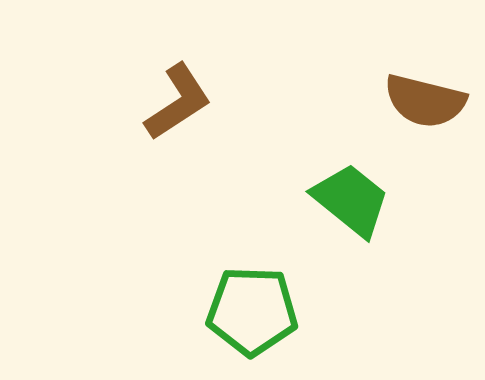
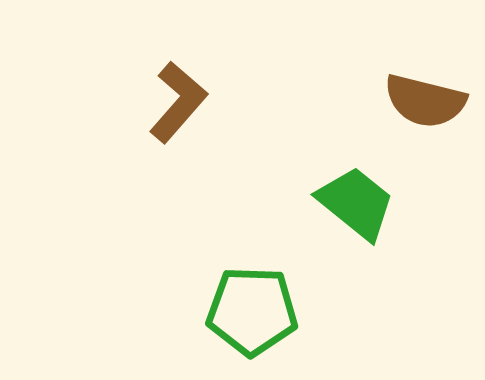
brown L-shape: rotated 16 degrees counterclockwise
green trapezoid: moved 5 px right, 3 px down
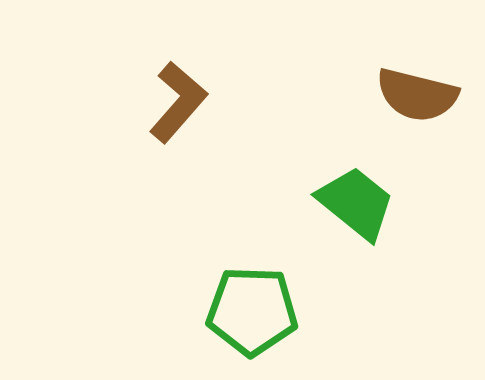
brown semicircle: moved 8 px left, 6 px up
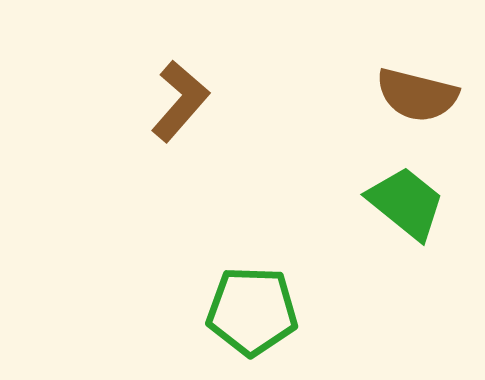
brown L-shape: moved 2 px right, 1 px up
green trapezoid: moved 50 px right
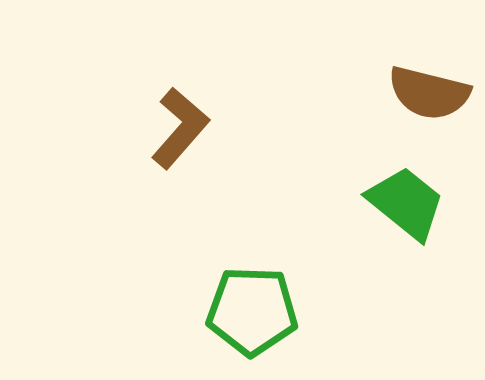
brown semicircle: moved 12 px right, 2 px up
brown L-shape: moved 27 px down
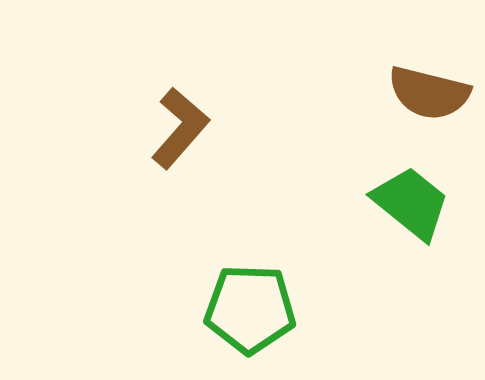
green trapezoid: moved 5 px right
green pentagon: moved 2 px left, 2 px up
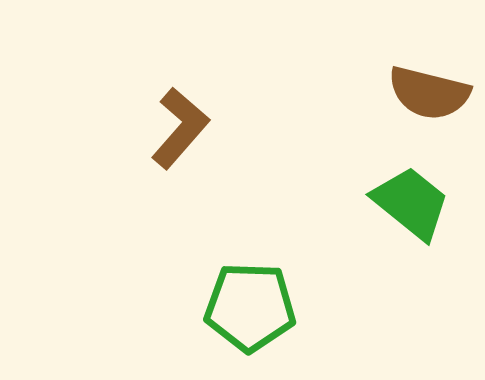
green pentagon: moved 2 px up
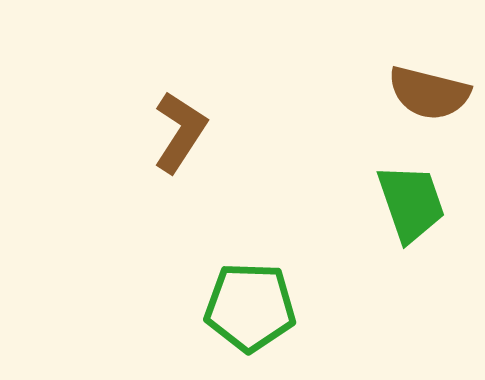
brown L-shape: moved 4 px down; rotated 8 degrees counterclockwise
green trapezoid: rotated 32 degrees clockwise
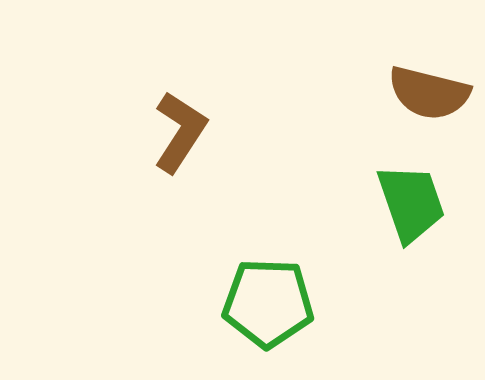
green pentagon: moved 18 px right, 4 px up
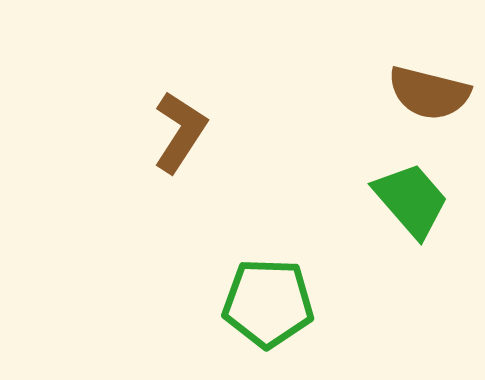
green trapezoid: moved 3 px up; rotated 22 degrees counterclockwise
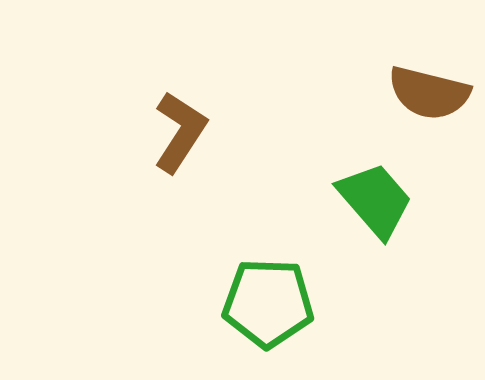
green trapezoid: moved 36 px left
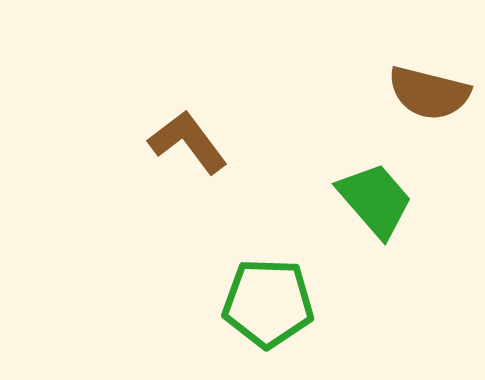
brown L-shape: moved 8 px right, 10 px down; rotated 70 degrees counterclockwise
